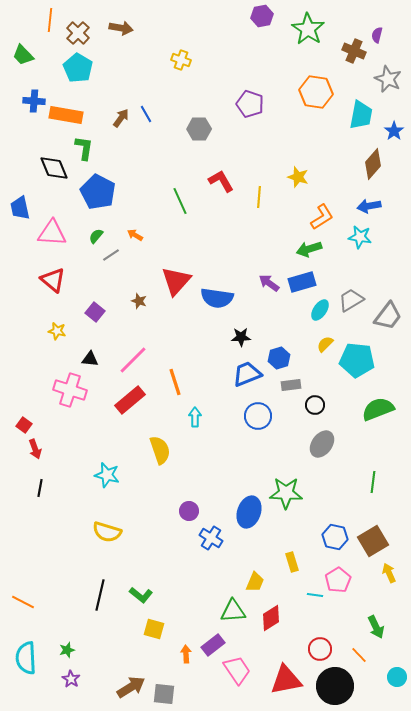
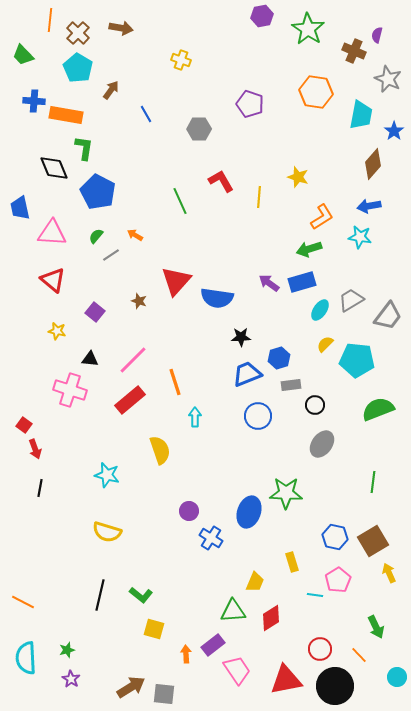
brown arrow at (121, 118): moved 10 px left, 28 px up
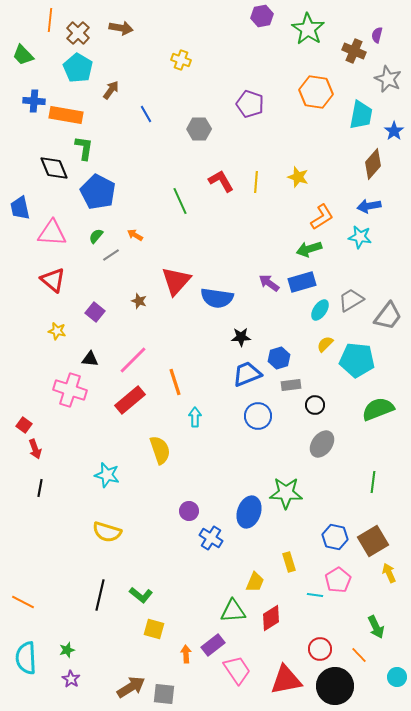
yellow line at (259, 197): moved 3 px left, 15 px up
yellow rectangle at (292, 562): moved 3 px left
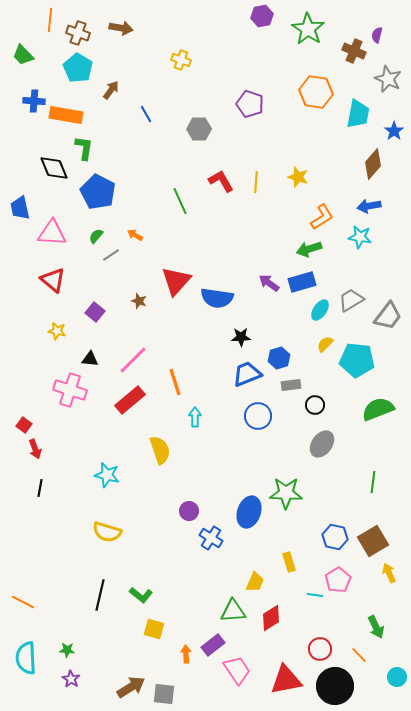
brown cross at (78, 33): rotated 25 degrees counterclockwise
cyan trapezoid at (361, 115): moved 3 px left, 1 px up
green star at (67, 650): rotated 21 degrees clockwise
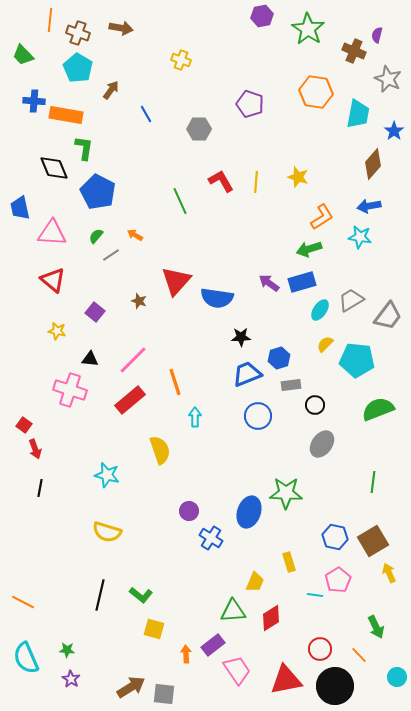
cyan semicircle at (26, 658): rotated 20 degrees counterclockwise
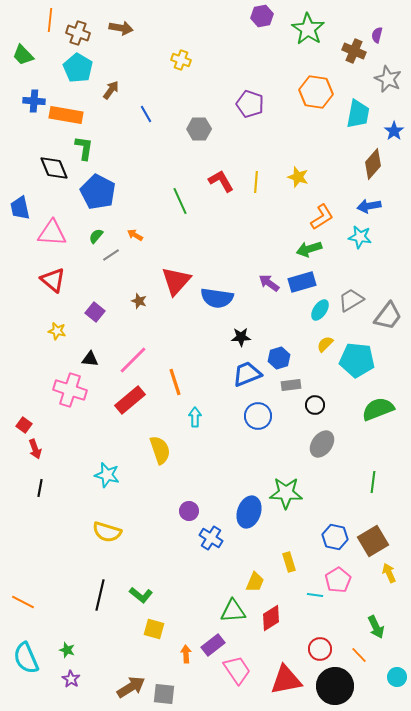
green star at (67, 650): rotated 14 degrees clockwise
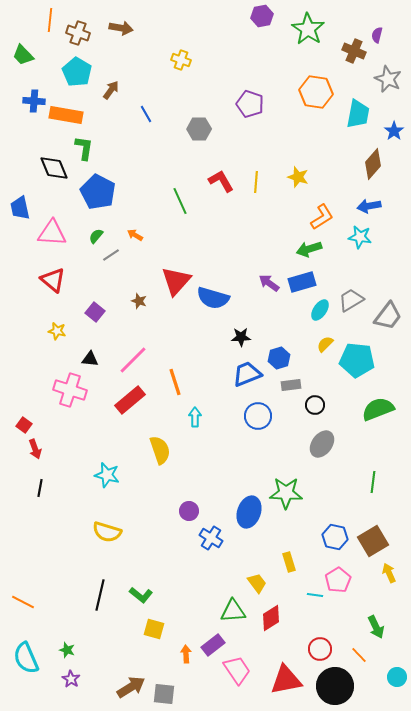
cyan pentagon at (78, 68): moved 1 px left, 4 px down
blue semicircle at (217, 298): moved 4 px left; rotated 8 degrees clockwise
yellow trapezoid at (255, 582): moved 2 px right, 1 px down; rotated 60 degrees counterclockwise
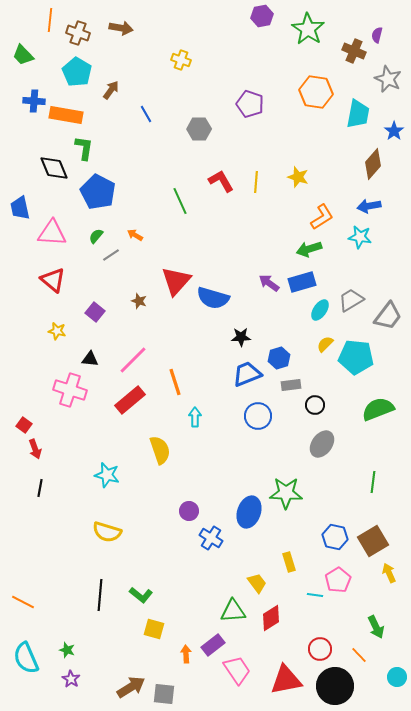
cyan pentagon at (357, 360): moved 1 px left, 3 px up
black line at (100, 595): rotated 8 degrees counterclockwise
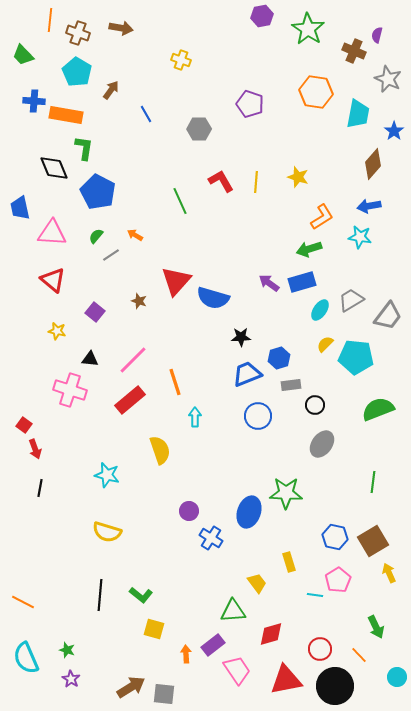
red diamond at (271, 618): moved 16 px down; rotated 16 degrees clockwise
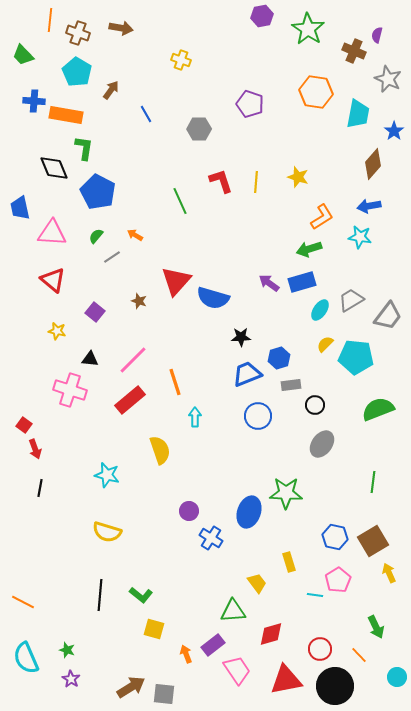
red L-shape at (221, 181): rotated 12 degrees clockwise
gray line at (111, 255): moved 1 px right, 2 px down
orange arrow at (186, 654): rotated 18 degrees counterclockwise
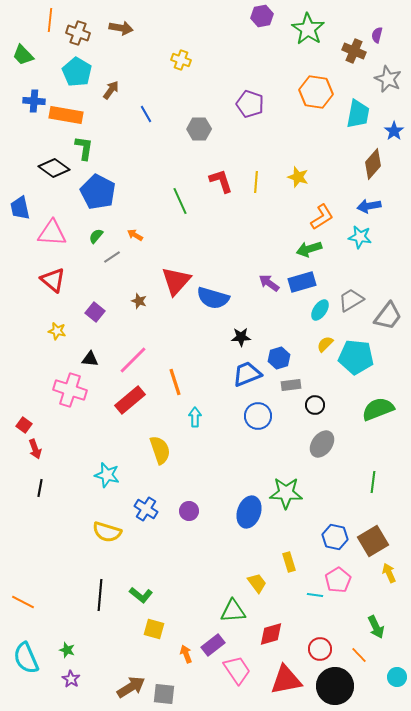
black diamond at (54, 168): rotated 32 degrees counterclockwise
blue cross at (211, 538): moved 65 px left, 29 px up
